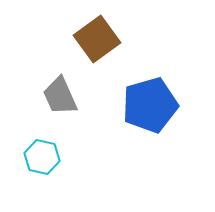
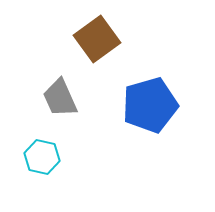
gray trapezoid: moved 2 px down
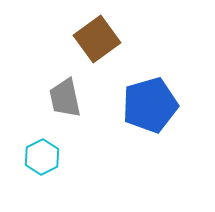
gray trapezoid: moved 5 px right; rotated 12 degrees clockwise
cyan hexagon: rotated 20 degrees clockwise
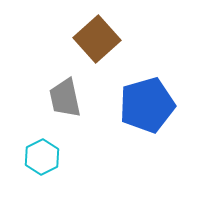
brown square: rotated 6 degrees counterclockwise
blue pentagon: moved 3 px left
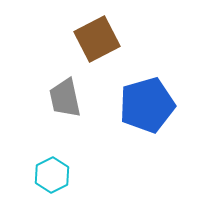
brown square: rotated 15 degrees clockwise
cyan hexagon: moved 10 px right, 18 px down
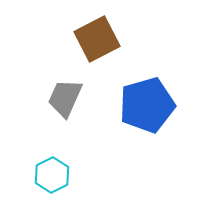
gray trapezoid: rotated 36 degrees clockwise
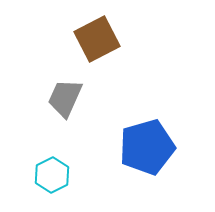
blue pentagon: moved 42 px down
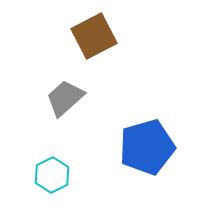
brown square: moved 3 px left, 3 px up
gray trapezoid: rotated 24 degrees clockwise
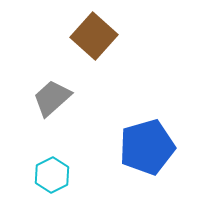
brown square: rotated 21 degrees counterclockwise
gray trapezoid: moved 13 px left
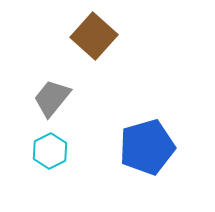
gray trapezoid: rotated 9 degrees counterclockwise
cyan hexagon: moved 2 px left, 24 px up
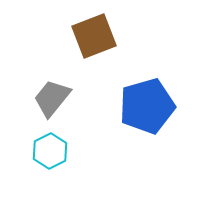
brown square: rotated 27 degrees clockwise
blue pentagon: moved 41 px up
